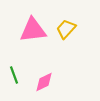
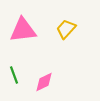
pink triangle: moved 10 px left
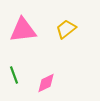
yellow trapezoid: rotated 10 degrees clockwise
pink diamond: moved 2 px right, 1 px down
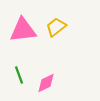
yellow trapezoid: moved 10 px left, 2 px up
green line: moved 5 px right
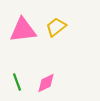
green line: moved 2 px left, 7 px down
